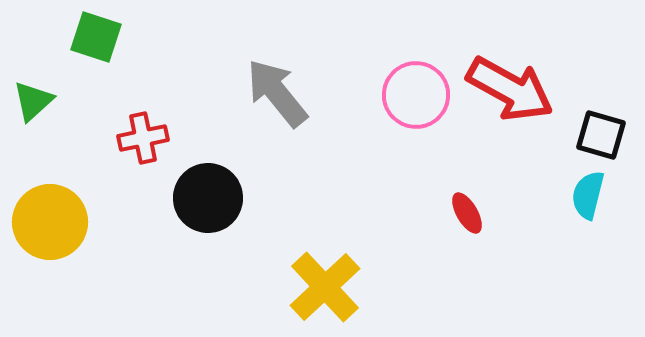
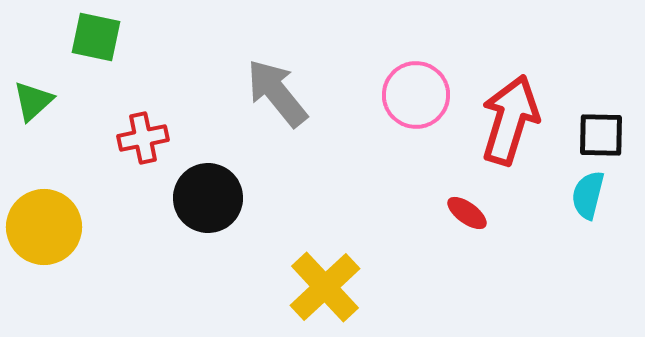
green square: rotated 6 degrees counterclockwise
red arrow: moved 31 px down; rotated 102 degrees counterclockwise
black square: rotated 15 degrees counterclockwise
red ellipse: rotated 24 degrees counterclockwise
yellow circle: moved 6 px left, 5 px down
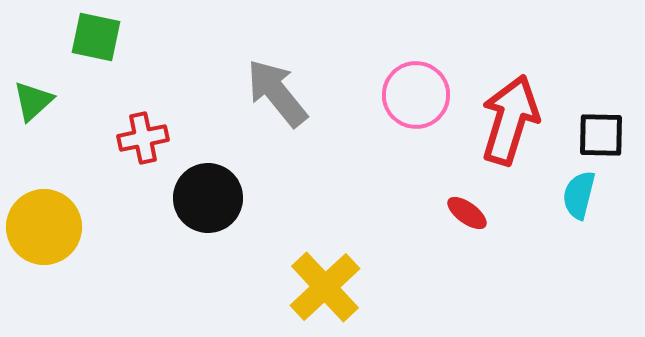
cyan semicircle: moved 9 px left
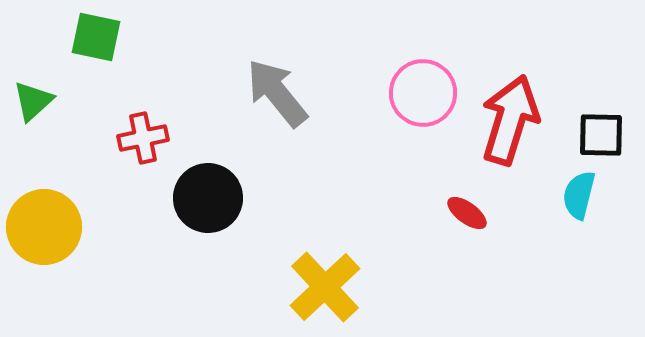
pink circle: moved 7 px right, 2 px up
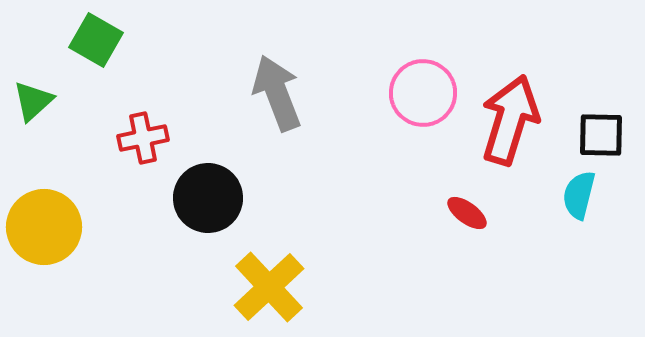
green square: moved 3 px down; rotated 18 degrees clockwise
gray arrow: rotated 18 degrees clockwise
yellow cross: moved 56 px left
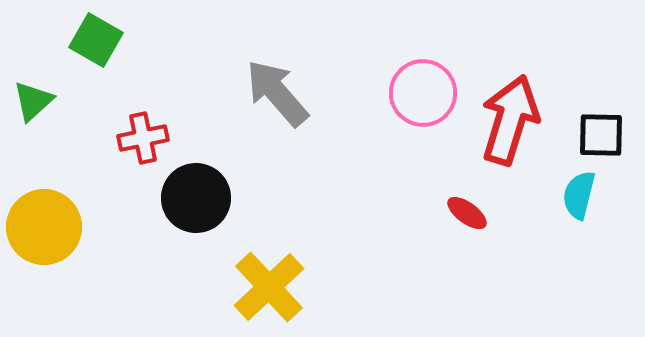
gray arrow: rotated 20 degrees counterclockwise
black circle: moved 12 px left
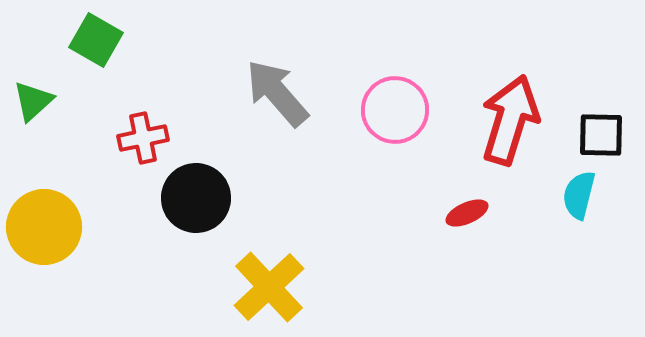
pink circle: moved 28 px left, 17 px down
red ellipse: rotated 60 degrees counterclockwise
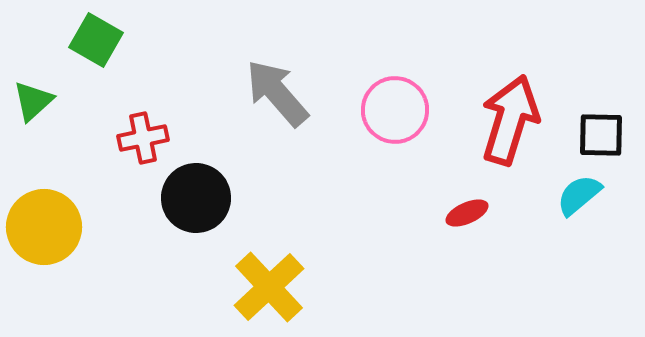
cyan semicircle: rotated 36 degrees clockwise
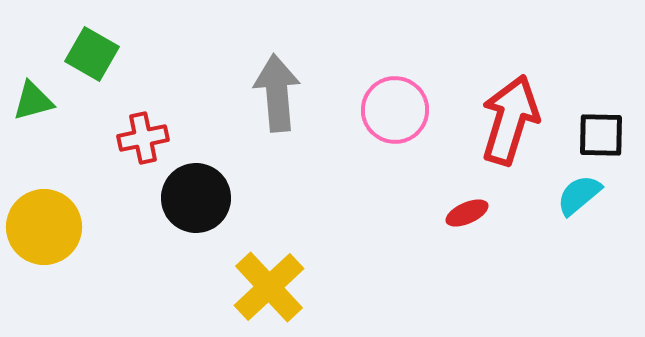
green square: moved 4 px left, 14 px down
gray arrow: rotated 36 degrees clockwise
green triangle: rotated 27 degrees clockwise
